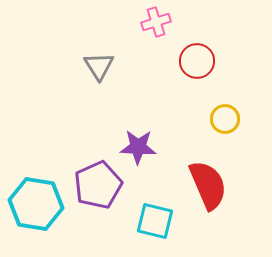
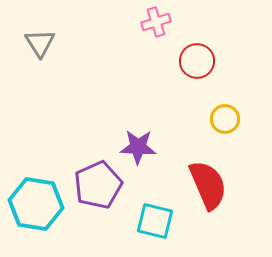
gray triangle: moved 59 px left, 23 px up
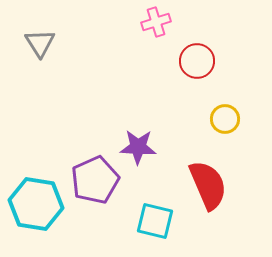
purple pentagon: moved 3 px left, 5 px up
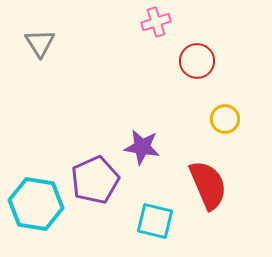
purple star: moved 4 px right; rotated 6 degrees clockwise
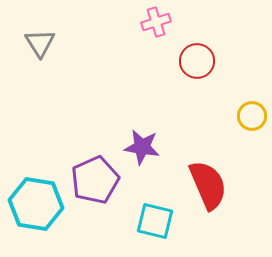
yellow circle: moved 27 px right, 3 px up
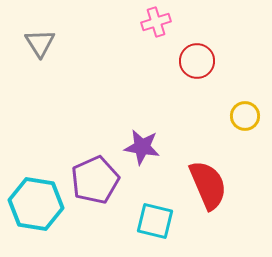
yellow circle: moved 7 px left
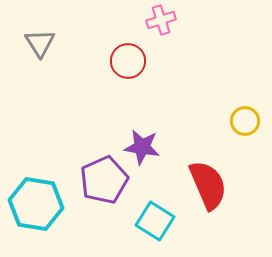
pink cross: moved 5 px right, 2 px up
red circle: moved 69 px left
yellow circle: moved 5 px down
purple pentagon: moved 9 px right
cyan square: rotated 18 degrees clockwise
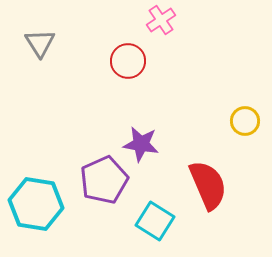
pink cross: rotated 16 degrees counterclockwise
purple star: moved 1 px left, 3 px up
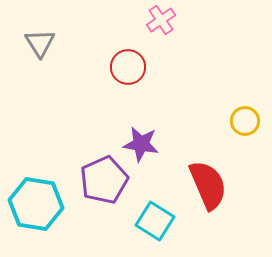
red circle: moved 6 px down
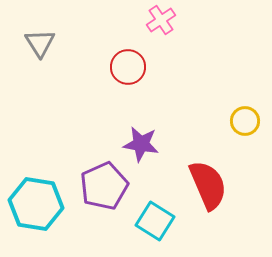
purple pentagon: moved 6 px down
